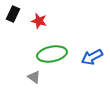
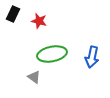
blue arrow: rotated 50 degrees counterclockwise
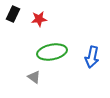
red star: moved 2 px up; rotated 21 degrees counterclockwise
green ellipse: moved 2 px up
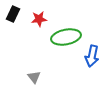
green ellipse: moved 14 px right, 15 px up
blue arrow: moved 1 px up
gray triangle: rotated 16 degrees clockwise
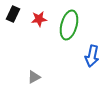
green ellipse: moved 3 px right, 12 px up; rotated 64 degrees counterclockwise
gray triangle: rotated 40 degrees clockwise
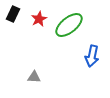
red star: rotated 21 degrees counterclockwise
green ellipse: rotated 36 degrees clockwise
gray triangle: rotated 32 degrees clockwise
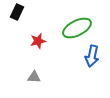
black rectangle: moved 4 px right, 2 px up
red star: moved 1 px left, 22 px down; rotated 14 degrees clockwise
green ellipse: moved 8 px right, 3 px down; rotated 12 degrees clockwise
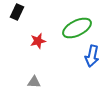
gray triangle: moved 5 px down
